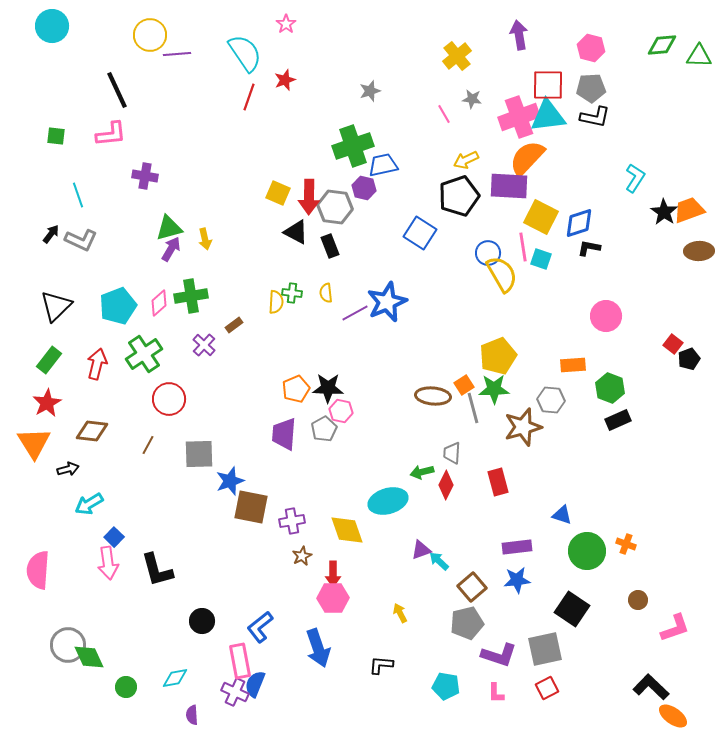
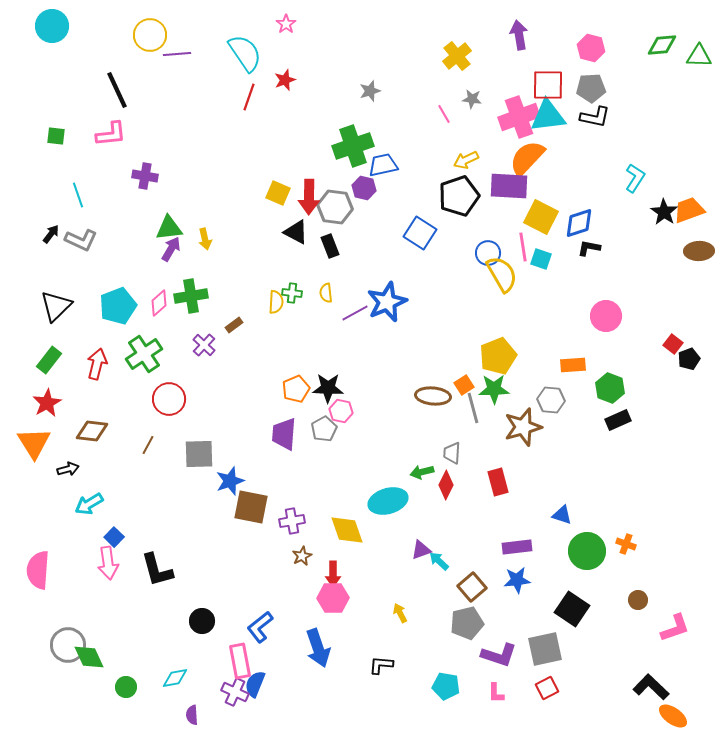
green triangle at (169, 228): rotated 8 degrees clockwise
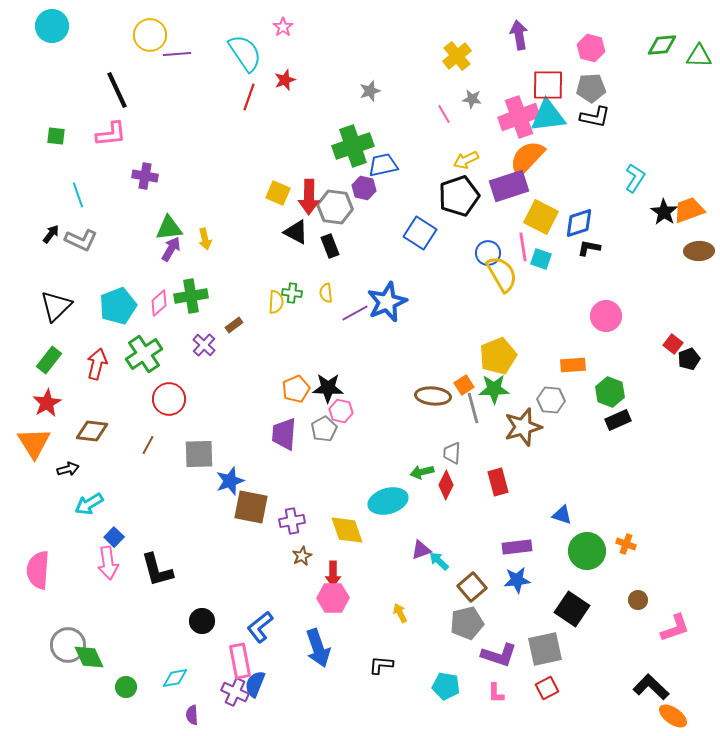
pink star at (286, 24): moved 3 px left, 3 px down
purple rectangle at (509, 186): rotated 21 degrees counterclockwise
green hexagon at (610, 388): moved 4 px down
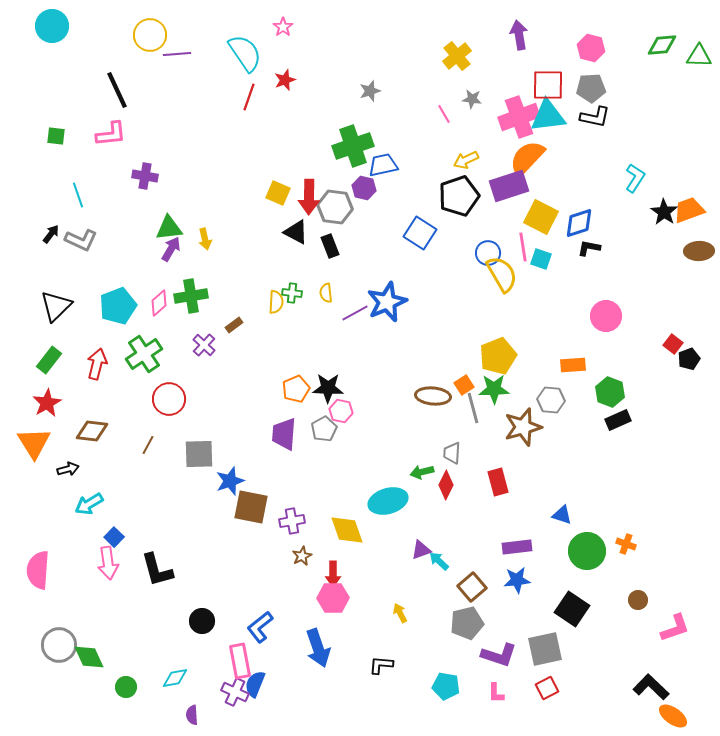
gray circle at (68, 645): moved 9 px left
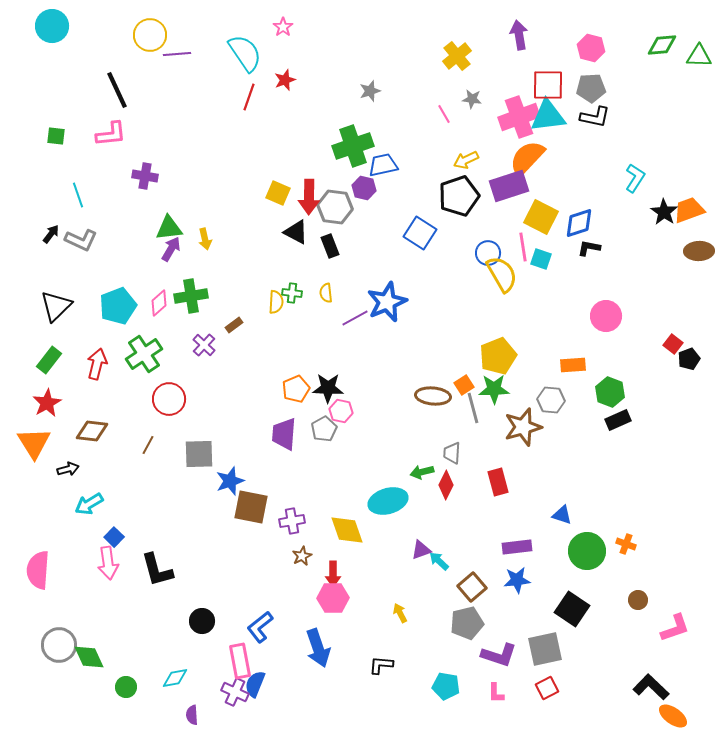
purple line at (355, 313): moved 5 px down
